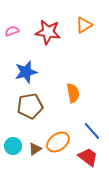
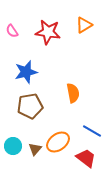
pink semicircle: rotated 104 degrees counterclockwise
blue line: rotated 18 degrees counterclockwise
brown triangle: rotated 16 degrees counterclockwise
red trapezoid: moved 2 px left, 1 px down
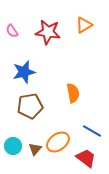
blue star: moved 2 px left
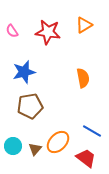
orange semicircle: moved 10 px right, 15 px up
orange ellipse: rotated 10 degrees counterclockwise
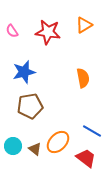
brown triangle: rotated 32 degrees counterclockwise
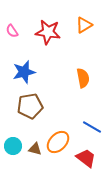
blue line: moved 4 px up
brown triangle: rotated 24 degrees counterclockwise
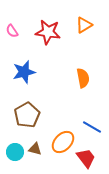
brown pentagon: moved 3 px left, 9 px down; rotated 20 degrees counterclockwise
orange ellipse: moved 5 px right
cyan circle: moved 2 px right, 6 px down
red trapezoid: rotated 15 degrees clockwise
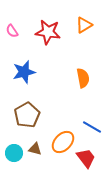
cyan circle: moved 1 px left, 1 px down
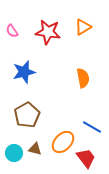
orange triangle: moved 1 px left, 2 px down
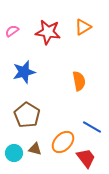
pink semicircle: rotated 88 degrees clockwise
orange semicircle: moved 4 px left, 3 px down
brown pentagon: rotated 10 degrees counterclockwise
